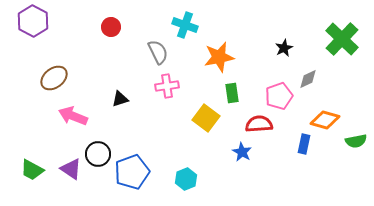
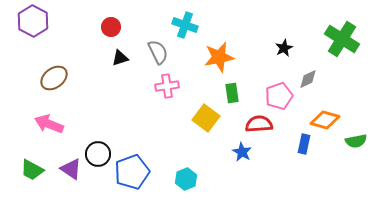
green cross: rotated 12 degrees counterclockwise
black triangle: moved 41 px up
pink arrow: moved 24 px left, 8 px down
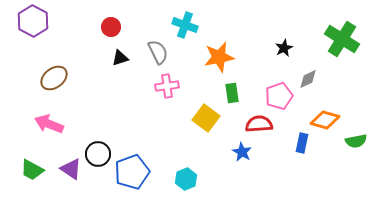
blue rectangle: moved 2 px left, 1 px up
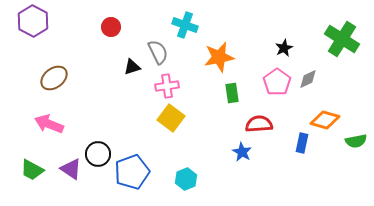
black triangle: moved 12 px right, 9 px down
pink pentagon: moved 2 px left, 14 px up; rotated 16 degrees counterclockwise
yellow square: moved 35 px left
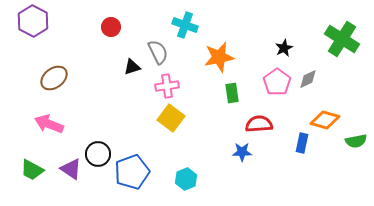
blue star: rotated 30 degrees counterclockwise
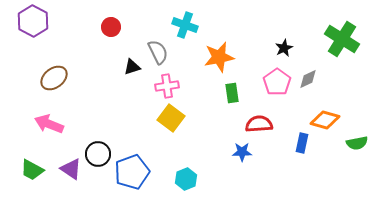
green semicircle: moved 1 px right, 2 px down
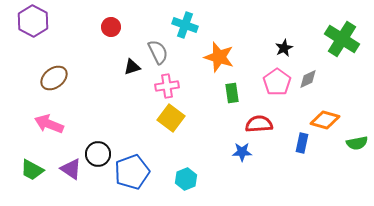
orange star: rotated 28 degrees clockwise
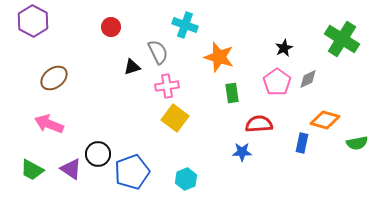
yellow square: moved 4 px right
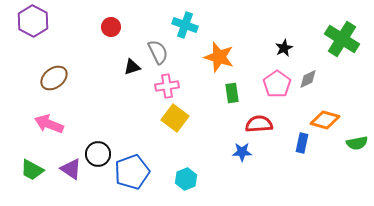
pink pentagon: moved 2 px down
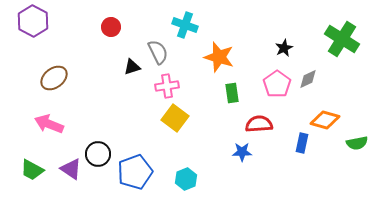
blue pentagon: moved 3 px right
